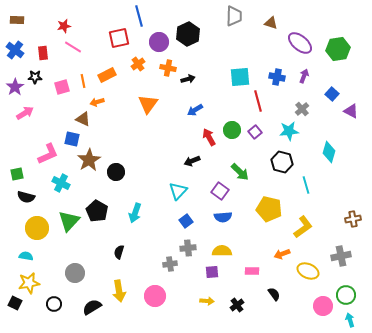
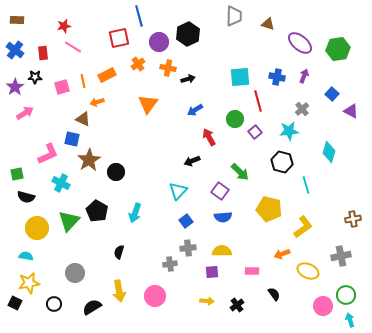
brown triangle at (271, 23): moved 3 px left, 1 px down
green circle at (232, 130): moved 3 px right, 11 px up
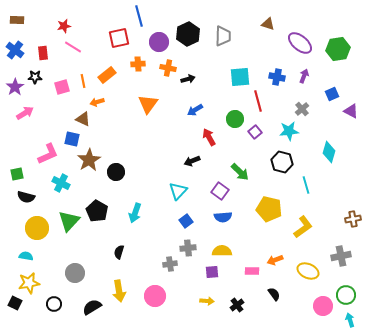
gray trapezoid at (234, 16): moved 11 px left, 20 px down
orange cross at (138, 64): rotated 32 degrees clockwise
orange rectangle at (107, 75): rotated 12 degrees counterclockwise
blue square at (332, 94): rotated 24 degrees clockwise
orange arrow at (282, 254): moved 7 px left, 6 px down
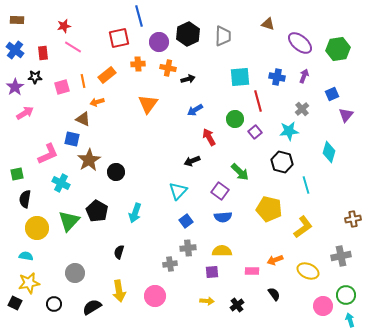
purple triangle at (351, 111): moved 5 px left, 4 px down; rotated 42 degrees clockwise
black semicircle at (26, 197): moved 1 px left, 2 px down; rotated 84 degrees clockwise
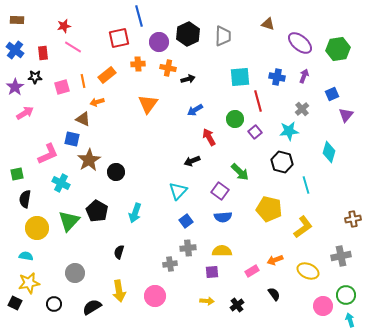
pink rectangle at (252, 271): rotated 32 degrees counterclockwise
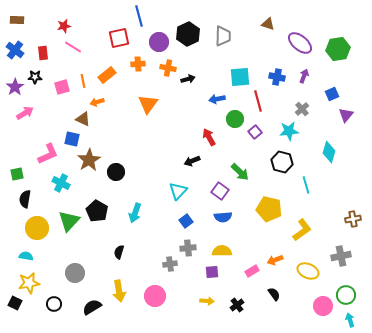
blue arrow at (195, 110): moved 22 px right, 11 px up; rotated 21 degrees clockwise
yellow L-shape at (303, 227): moved 1 px left, 3 px down
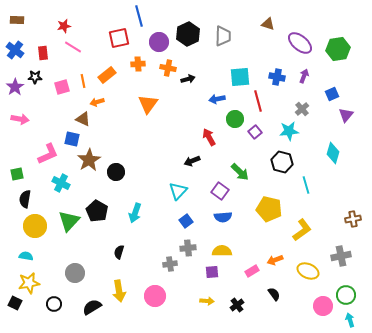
pink arrow at (25, 113): moved 5 px left, 6 px down; rotated 42 degrees clockwise
cyan diamond at (329, 152): moved 4 px right, 1 px down
yellow circle at (37, 228): moved 2 px left, 2 px up
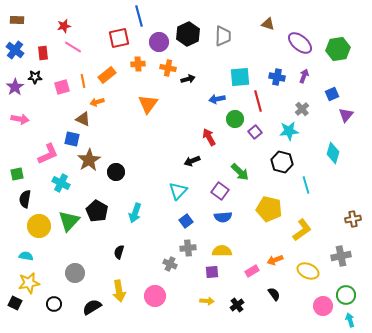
yellow circle at (35, 226): moved 4 px right
gray cross at (170, 264): rotated 32 degrees clockwise
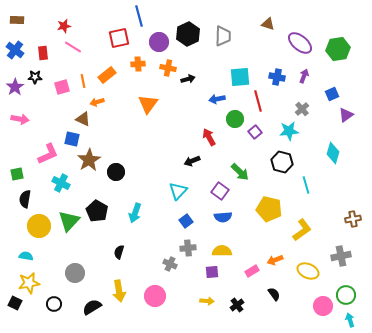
purple triangle at (346, 115): rotated 14 degrees clockwise
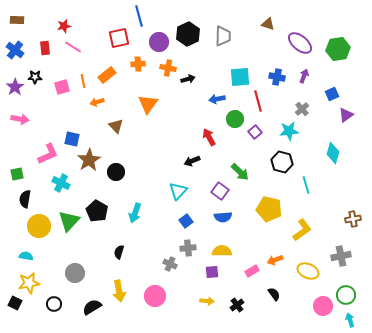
red rectangle at (43, 53): moved 2 px right, 5 px up
brown triangle at (83, 119): moved 33 px right, 7 px down; rotated 21 degrees clockwise
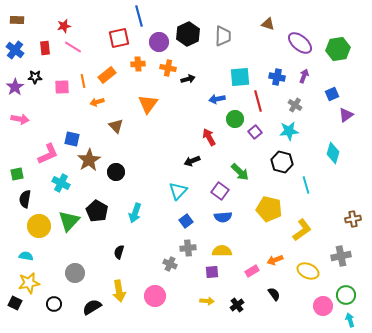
pink square at (62, 87): rotated 14 degrees clockwise
gray cross at (302, 109): moved 7 px left, 4 px up; rotated 16 degrees counterclockwise
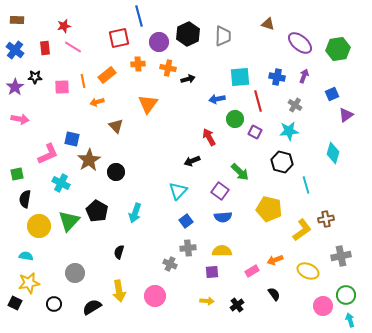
purple square at (255, 132): rotated 24 degrees counterclockwise
brown cross at (353, 219): moved 27 px left
